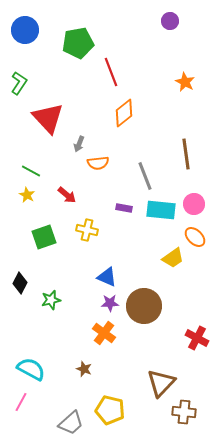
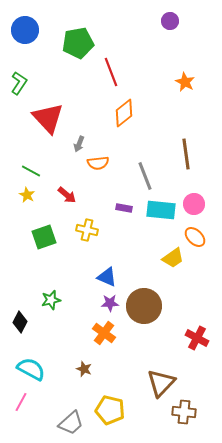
black diamond: moved 39 px down
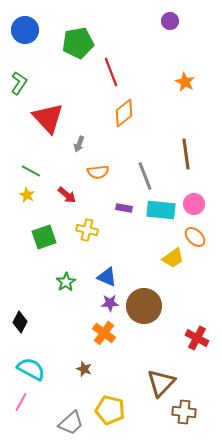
orange semicircle: moved 9 px down
green star: moved 15 px right, 18 px up; rotated 18 degrees counterclockwise
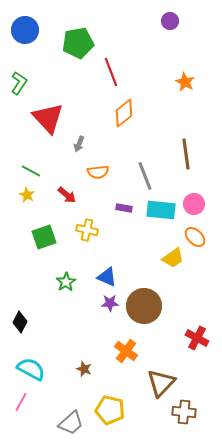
orange cross: moved 22 px right, 18 px down
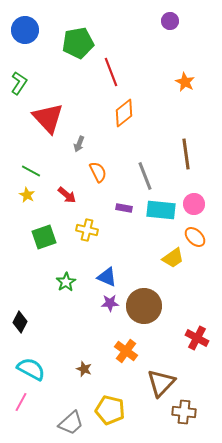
orange semicircle: rotated 110 degrees counterclockwise
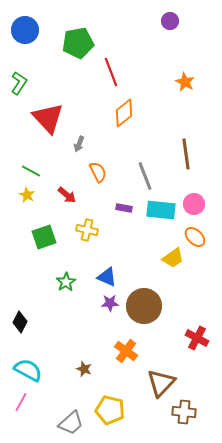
cyan semicircle: moved 3 px left, 1 px down
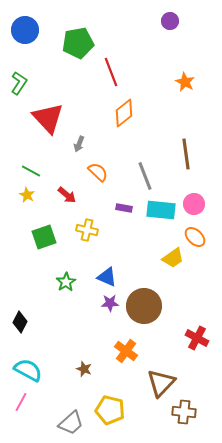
orange semicircle: rotated 20 degrees counterclockwise
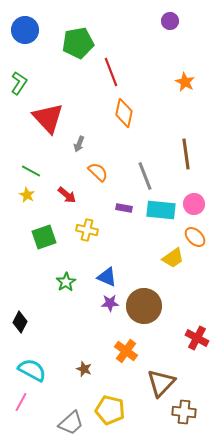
orange diamond: rotated 40 degrees counterclockwise
cyan semicircle: moved 4 px right
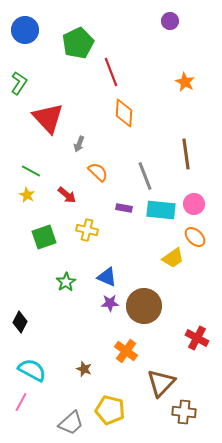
green pentagon: rotated 16 degrees counterclockwise
orange diamond: rotated 8 degrees counterclockwise
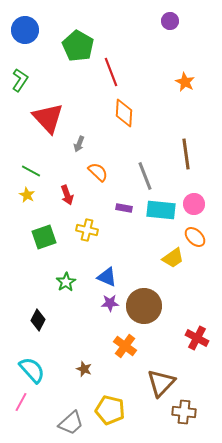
green pentagon: moved 3 px down; rotated 16 degrees counterclockwise
green L-shape: moved 1 px right, 3 px up
red arrow: rotated 30 degrees clockwise
black diamond: moved 18 px right, 2 px up
orange cross: moved 1 px left, 5 px up
cyan semicircle: rotated 20 degrees clockwise
